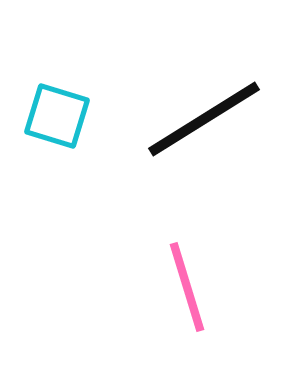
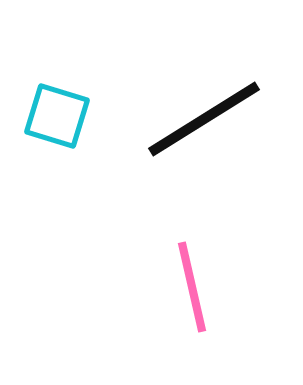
pink line: moved 5 px right; rotated 4 degrees clockwise
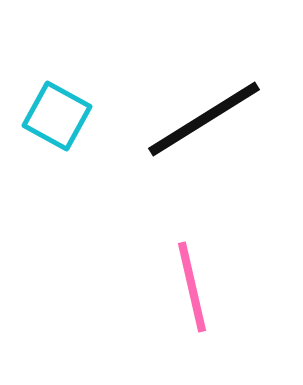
cyan square: rotated 12 degrees clockwise
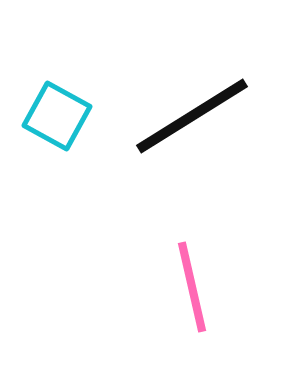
black line: moved 12 px left, 3 px up
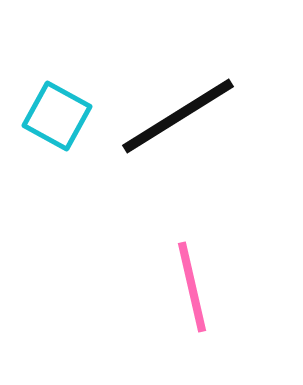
black line: moved 14 px left
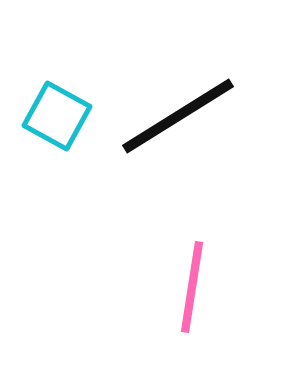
pink line: rotated 22 degrees clockwise
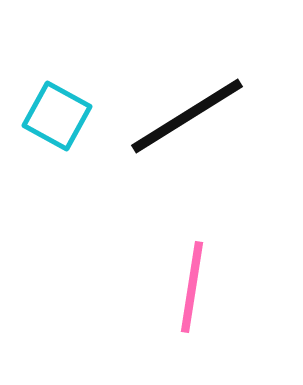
black line: moved 9 px right
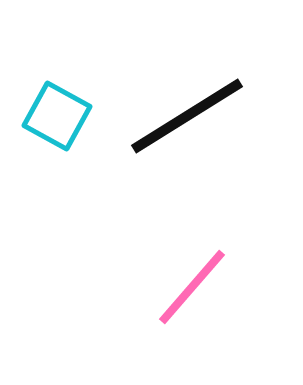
pink line: rotated 32 degrees clockwise
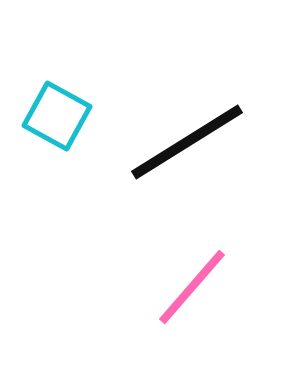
black line: moved 26 px down
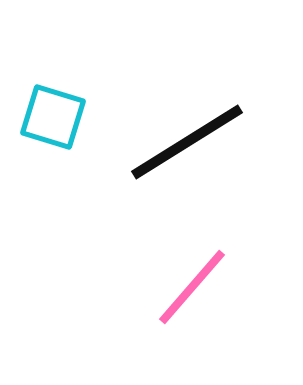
cyan square: moved 4 px left, 1 px down; rotated 12 degrees counterclockwise
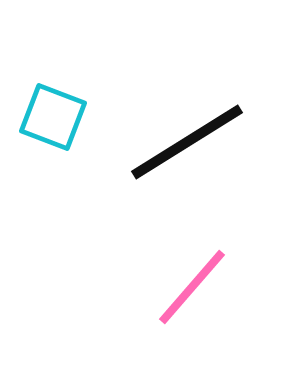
cyan square: rotated 4 degrees clockwise
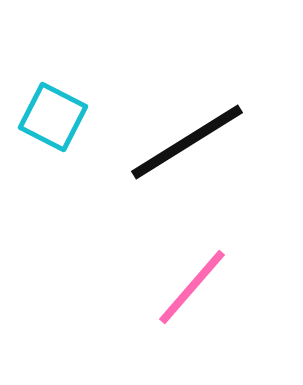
cyan square: rotated 6 degrees clockwise
